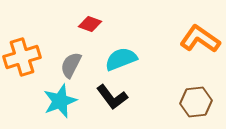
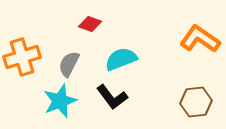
gray semicircle: moved 2 px left, 1 px up
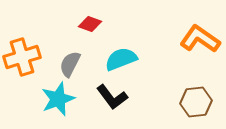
gray semicircle: moved 1 px right
cyan star: moved 2 px left, 2 px up
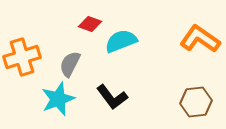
cyan semicircle: moved 18 px up
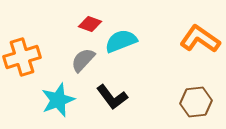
gray semicircle: moved 13 px right, 4 px up; rotated 16 degrees clockwise
cyan star: moved 1 px down
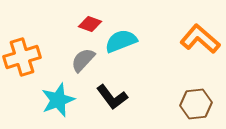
orange L-shape: rotated 6 degrees clockwise
brown hexagon: moved 2 px down
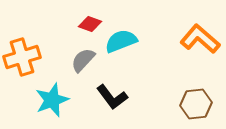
cyan star: moved 6 px left
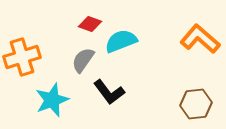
gray semicircle: rotated 8 degrees counterclockwise
black L-shape: moved 3 px left, 5 px up
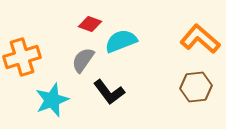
brown hexagon: moved 17 px up
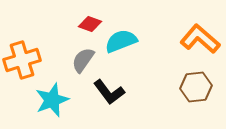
orange cross: moved 3 px down
